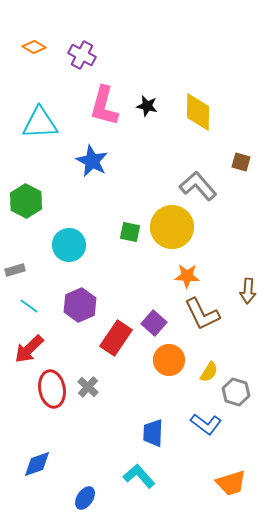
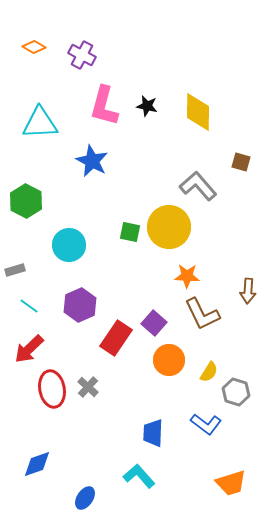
yellow circle: moved 3 px left
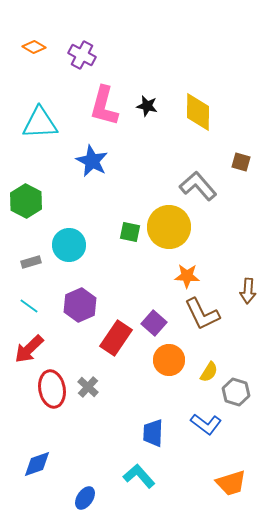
gray rectangle: moved 16 px right, 8 px up
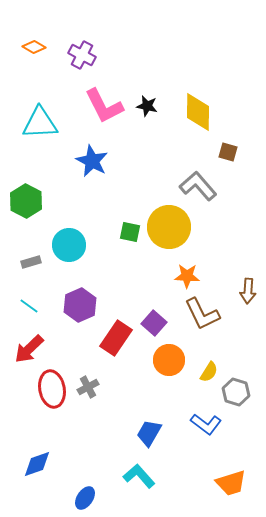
pink L-shape: rotated 42 degrees counterclockwise
brown square: moved 13 px left, 10 px up
gray cross: rotated 20 degrees clockwise
blue trapezoid: moved 4 px left; rotated 28 degrees clockwise
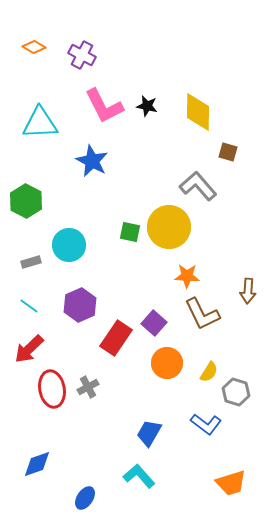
orange circle: moved 2 px left, 3 px down
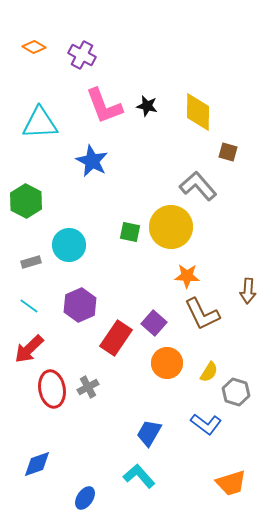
pink L-shape: rotated 6 degrees clockwise
yellow circle: moved 2 px right
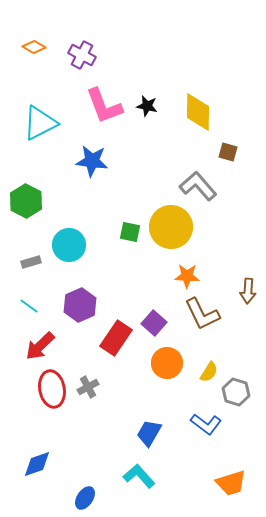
cyan triangle: rotated 24 degrees counterclockwise
blue star: rotated 20 degrees counterclockwise
red arrow: moved 11 px right, 3 px up
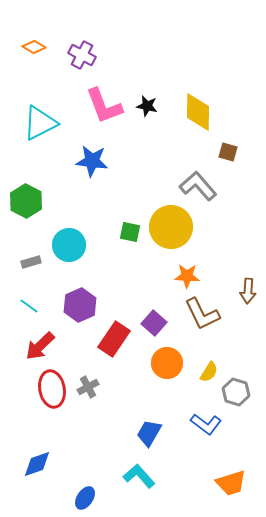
red rectangle: moved 2 px left, 1 px down
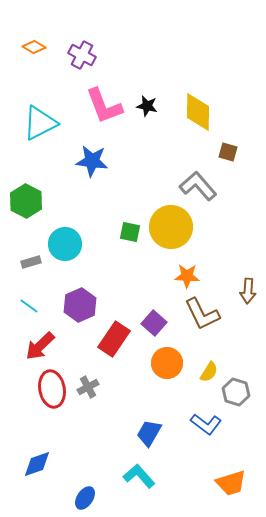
cyan circle: moved 4 px left, 1 px up
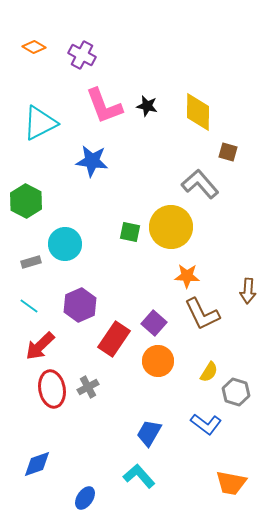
gray L-shape: moved 2 px right, 2 px up
orange circle: moved 9 px left, 2 px up
orange trapezoid: rotated 28 degrees clockwise
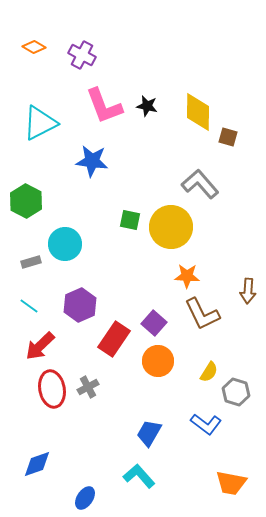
brown square: moved 15 px up
green square: moved 12 px up
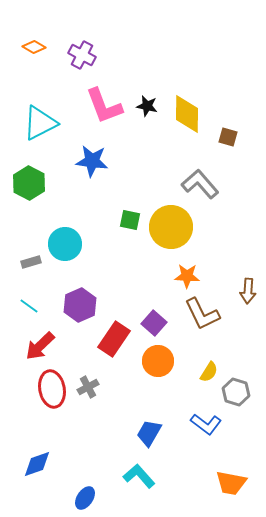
yellow diamond: moved 11 px left, 2 px down
green hexagon: moved 3 px right, 18 px up
